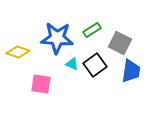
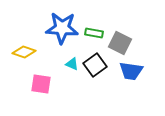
green rectangle: moved 2 px right, 3 px down; rotated 42 degrees clockwise
blue star: moved 5 px right, 10 px up
yellow diamond: moved 6 px right
blue trapezoid: rotated 90 degrees clockwise
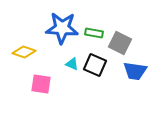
black square: rotated 30 degrees counterclockwise
blue trapezoid: moved 4 px right
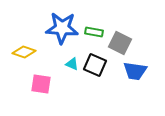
green rectangle: moved 1 px up
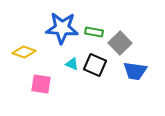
gray square: rotated 20 degrees clockwise
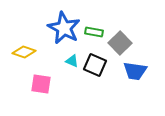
blue star: moved 2 px right; rotated 24 degrees clockwise
cyan triangle: moved 3 px up
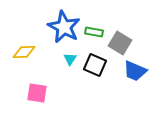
blue star: moved 1 px up
gray square: rotated 15 degrees counterclockwise
yellow diamond: rotated 20 degrees counterclockwise
cyan triangle: moved 2 px left, 2 px up; rotated 40 degrees clockwise
blue trapezoid: rotated 15 degrees clockwise
pink square: moved 4 px left, 9 px down
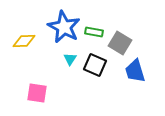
yellow diamond: moved 11 px up
blue trapezoid: rotated 50 degrees clockwise
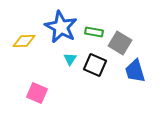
blue star: moved 3 px left
pink square: rotated 15 degrees clockwise
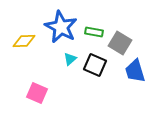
cyan triangle: rotated 16 degrees clockwise
